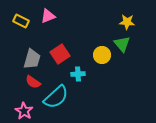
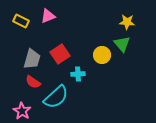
pink star: moved 2 px left
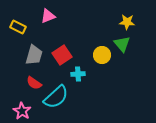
yellow rectangle: moved 3 px left, 6 px down
red square: moved 2 px right, 1 px down
gray trapezoid: moved 2 px right, 4 px up
red semicircle: moved 1 px right, 1 px down
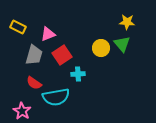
pink triangle: moved 18 px down
yellow circle: moved 1 px left, 7 px up
cyan semicircle: rotated 32 degrees clockwise
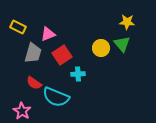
gray trapezoid: moved 1 px left, 2 px up
cyan semicircle: rotated 32 degrees clockwise
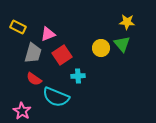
cyan cross: moved 2 px down
red semicircle: moved 4 px up
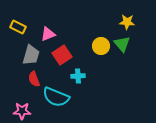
yellow circle: moved 2 px up
gray trapezoid: moved 2 px left, 2 px down
red semicircle: rotated 35 degrees clockwise
pink star: rotated 30 degrees counterclockwise
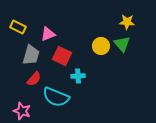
red square: moved 1 px down; rotated 30 degrees counterclockwise
red semicircle: rotated 119 degrees counterclockwise
pink star: rotated 18 degrees clockwise
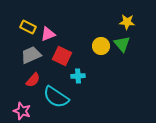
yellow rectangle: moved 10 px right
gray trapezoid: rotated 130 degrees counterclockwise
red semicircle: moved 1 px left, 1 px down
cyan semicircle: rotated 12 degrees clockwise
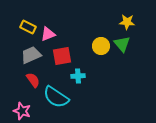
red square: rotated 36 degrees counterclockwise
red semicircle: rotated 77 degrees counterclockwise
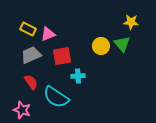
yellow star: moved 4 px right
yellow rectangle: moved 2 px down
red semicircle: moved 2 px left, 2 px down
pink star: moved 1 px up
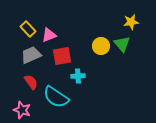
yellow star: rotated 14 degrees counterclockwise
yellow rectangle: rotated 21 degrees clockwise
pink triangle: moved 1 px right, 1 px down
